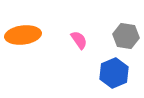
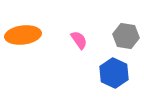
blue hexagon: rotated 12 degrees counterclockwise
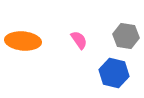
orange ellipse: moved 6 px down; rotated 12 degrees clockwise
blue hexagon: rotated 12 degrees counterclockwise
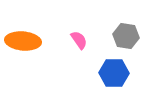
blue hexagon: rotated 12 degrees counterclockwise
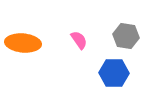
orange ellipse: moved 2 px down
